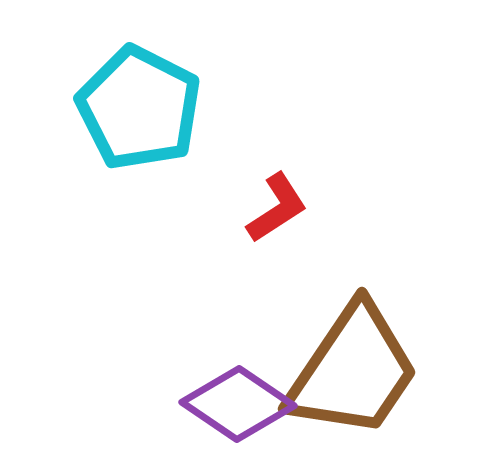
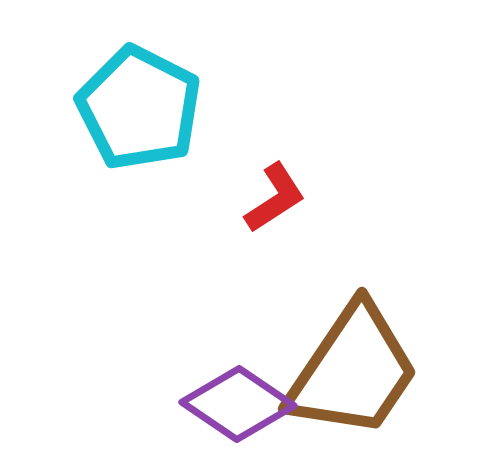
red L-shape: moved 2 px left, 10 px up
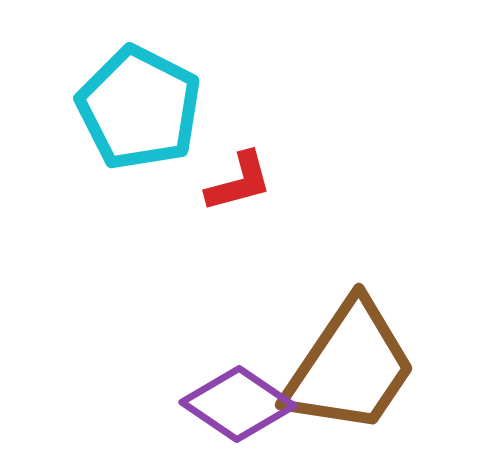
red L-shape: moved 36 px left, 16 px up; rotated 18 degrees clockwise
brown trapezoid: moved 3 px left, 4 px up
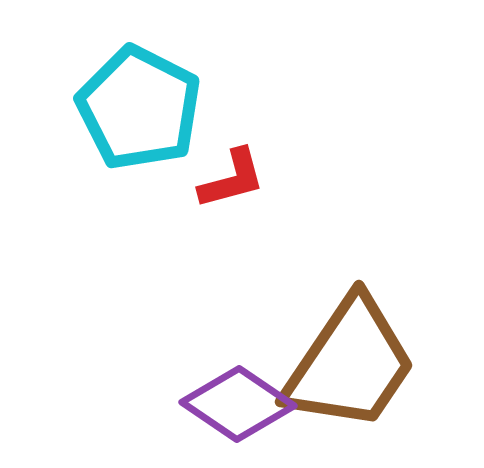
red L-shape: moved 7 px left, 3 px up
brown trapezoid: moved 3 px up
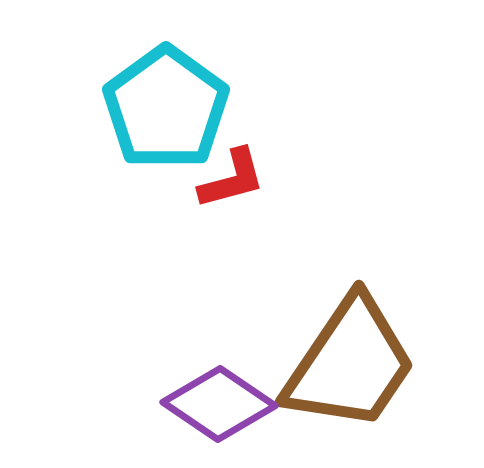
cyan pentagon: moved 27 px right; rotated 9 degrees clockwise
purple diamond: moved 19 px left
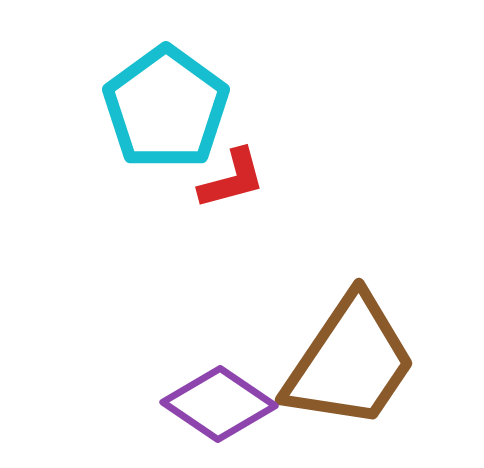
brown trapezoid: moved 2 px up
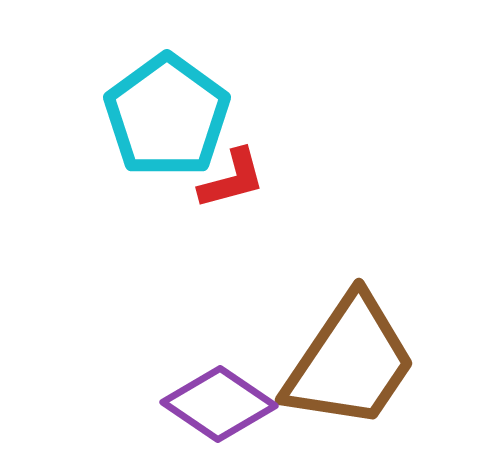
cyan pentagon: moved 1 px right, 8 px down
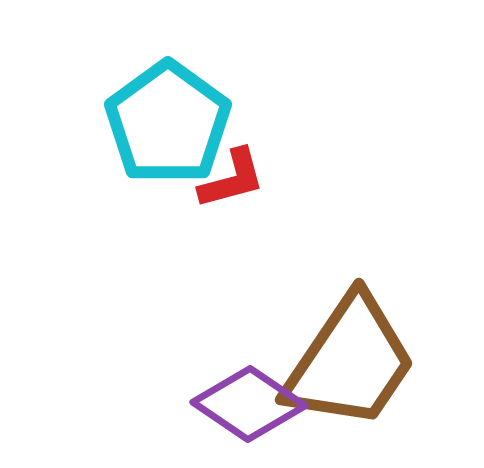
cyan pentagon: moved 1 px right, 7 px down
purple diamond: moved 30 px right
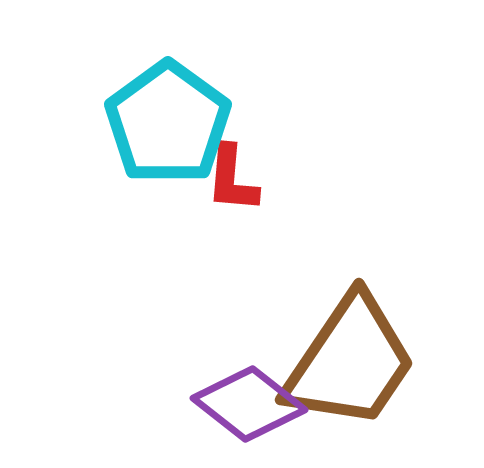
red L-shape: rotated 110 degrees clockwise
purple diamond: rotated 4 degrees clockwise
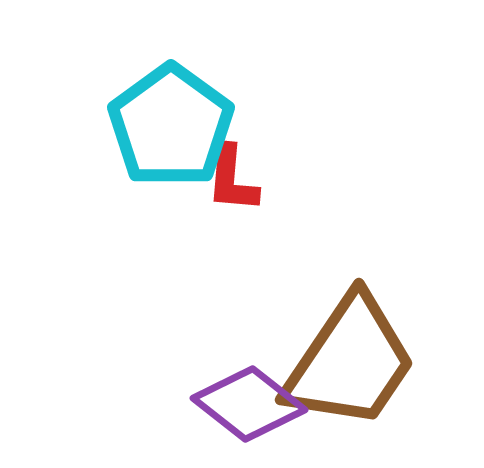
cyan pentagon: moved 3 px right, 3 px down
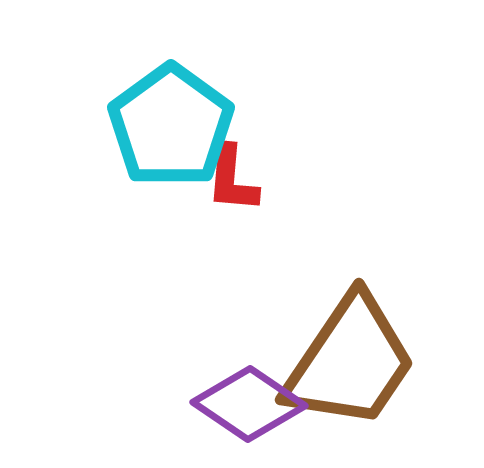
purple diamond: rotated 4 degrees counterclockwise
